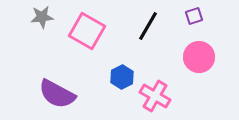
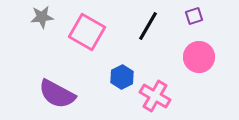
pink square: moved 1 px down
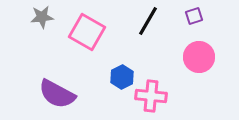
black line: moved 5 px up
pink cross: moved 4 px left; rotated 24 degrees counterclockwise
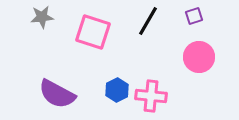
pink square: moved 6 px right; rotated 12 degrees counterclockwise
blue hexagon: moved 5 px left, 13 px down
